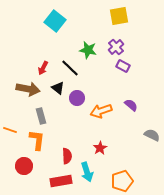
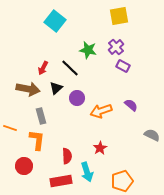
black triangle: moved 2 px left; rotated 40 degrees clockwise
orange line: moved 2 px up
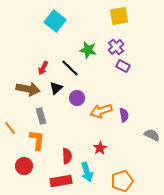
purple semicircle: moved 7 px left, 10 px down; rotated 40 degrees clockwise
orange line: rotated 32 degrees clockwise
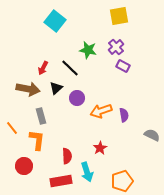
orange line: moved 2 px right
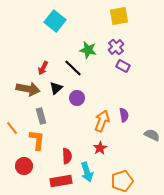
black line: moved 3 px right
orange arrow: moved 1 px right, 10 px down; rotated 130 degrees clockwise
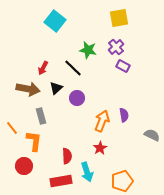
yellow square: moved 2 px down
orange L-shape: moved 3 px left, 1 px down
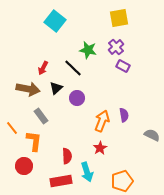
gray rectangle: rotated 21 degrees counterclockwise
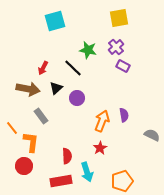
cyan square: rotated 35 degrees clockwise
orange L-shape: moved 3 px left, 1 px down
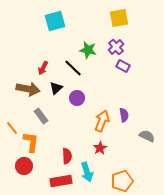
gray semicircle: moved 5 px left, 1 px down
